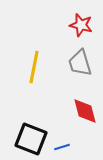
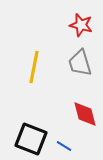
red diamond: moved 3 px down
blue line: moved 2 px right, 1 px up; rotated 49 degrees clockwise
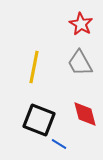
red star: moved 1 px up; rotated 15 degrees clockwise
gray trapezoid: rotated 12 degrees counterclockwise
black square: moved 8 px right, 19 px up
blue line: moved 5 px left, 2 px up
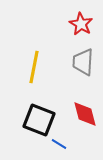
gray trapezoid: moved 3 px right, 1 px up; rotated 32 degrees clockwise
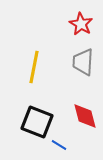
red diamond: moved 2 px down
black square: moved 2 px left, 2 px down
blue line: moved 1 px down
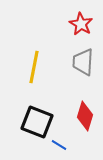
red diamond: rotated 32 degrees clockwise
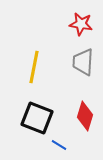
red star: rotated 20 degrees counterclockwise
black square: moved 4 px up
